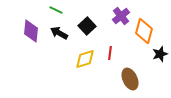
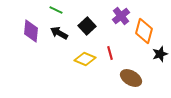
red line: rotated 24 degrees counterclockwise
yellow diamond: rotated 40 degrees clockwise
brown ellipse: moved 1 px right, 1 px up; rotated 35 degrees counterclockwise
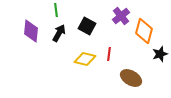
green line: rotated 56 degrees clockwise
black square: rotated 18 degrees counterclockwise
black arrow: rotated 90 degrees clockwise
red line: moved 1 px left, 1 px down; rotated 24 degrees clockwise
yellow diamond: rotated 10 degrees counterclockwise
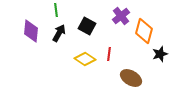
yellow diamond: rotated 20 degrees clockwise
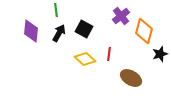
black square: moved 3 px left, 3 px down
yellow diamond: rotated 10 degrees clockwise
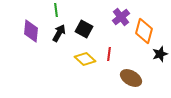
purple cross: moved 1 px down
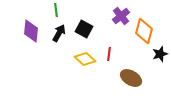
purple cross: moved 1 px up
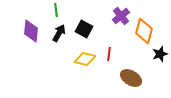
yellow diamond: rotated 30 degrees counterclockwise
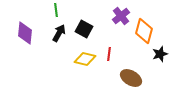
purple diamond: moved 6 px left, 2 px down
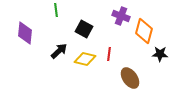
purple cross: rotated 30 degrees counterclockwise
black arrow: moved 18 px down; rotated 18 degrees clockwise
black star: rotated 21 degrees clockwise
brown ellipse: moved 1 px left; rotated 25 degrees clockwise
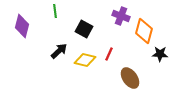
green line: moved 1 px left, 1 px down
purple diamond: moved 3 px left, 7 px up; rotated 10 degrees clockwise
red line: rotated 16 degrees clockwise
yellow diamond: moved 1 px down
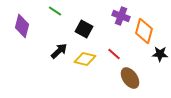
green line: rotated 48 degrees counterclockwise
red line: moved 5 px right; rotated 72 degrees counterclockwise
yellow diamond: moved 1 px up
